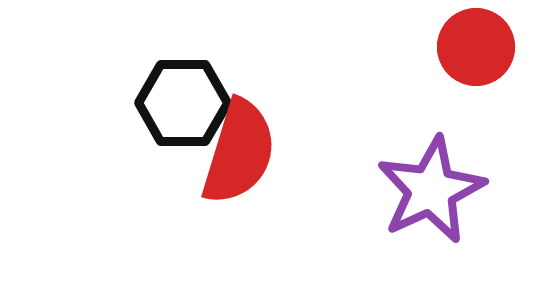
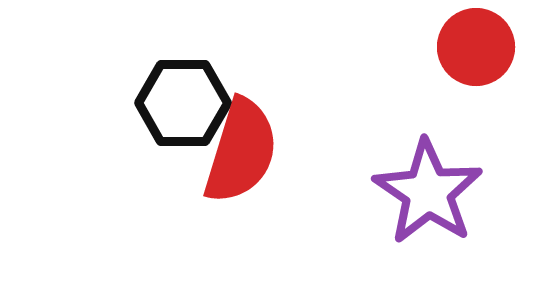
red semicircle: moved 2 px right, 1 px up
purple star: moved 3 px left, 2 px down; rotated 13 degrees counterclockwise
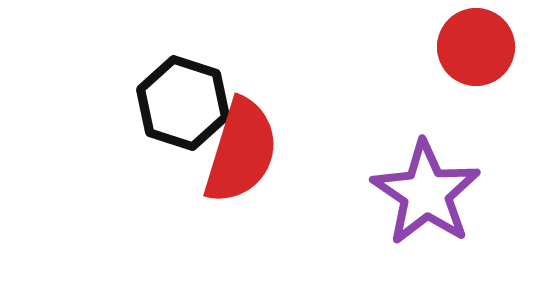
black hexagon: rotated 18 degrees clockwise
purple star: moved 2 px left, 1 px down
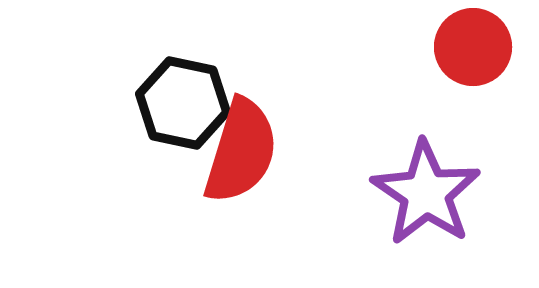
red circle: moved 3 px left
black hexagon: rotated 6 degrees counterclockwise
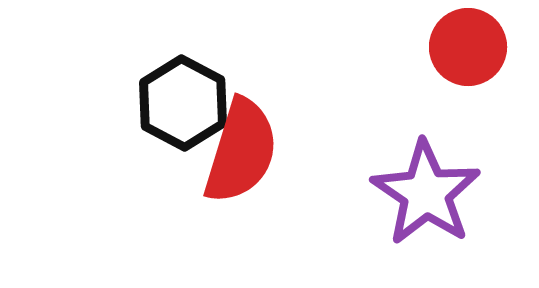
red circle: moved 5 px left
black hexagon: rotated 16 degrees clockwise
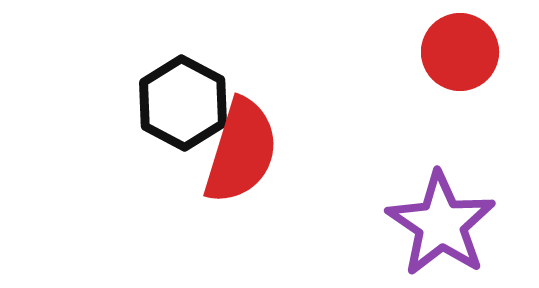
red circle: moved 8 px left, 5 px down
purple star: moved 15 px right, 31 px down
